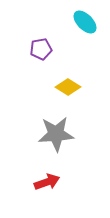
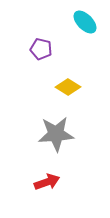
purple pentagon: rotated 25 degrees clockwise
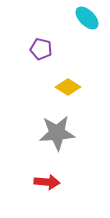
cyan ellipse: moved 2 px right, 4 px up
gray star: moved 1 px right, 1 px up
red arrow: rotated 25 degrees clockwise
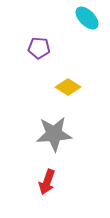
purple pentagon: moved 2 px left, 1 px up; rotated 10 degrees counterclockwise
gray star: moved 3 px left, 1 px down
red arrow: rotated 105 degrees clockwise
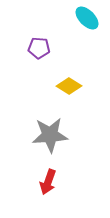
yellow diamond: moved 1 px right, 1 px up
gray star: moved 4 px left, 1 px down
red arrow: moved 1 px right
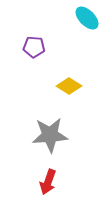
purple pentagon: moved 5 px left, 1 px up
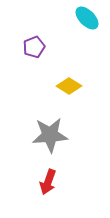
purple pentagon: rotated 25 degrees counterclockwise
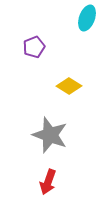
cyan ellipse: rotated 65 degrees clockwise
gray star: rotated 24 degrees clockwise
